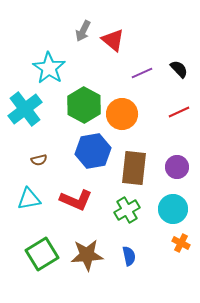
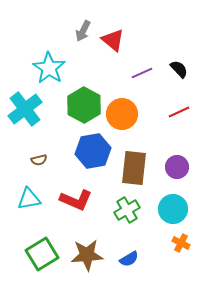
blue semicircle: moved 3 px down; rotated 72 degrees clockwise
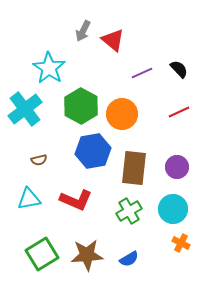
green hexagon: moved 3 px left, 1 px down
green cross: moved 2 px right, 1 px down
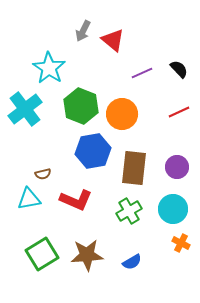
green hexagon: rotated 8 degrees counterclockwise
brown semicircle: moved 4 px right, 14 px down
blue semicircle: moved 3 px right, 3 px down
